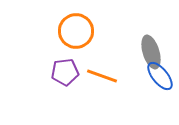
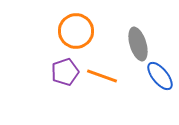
gray ellipse: moved 13 px left, 8 px up
purple pentagon: rotated 12 degrees counterclockwise
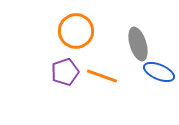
blue ellipse: moved 1 px left, 4 px up; rotated 28 degrees counterclockwise
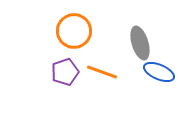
orange circle: moved 2 px left
gray ellipse: moved 2 px right, 1 px up
orange line: moved 4 px up
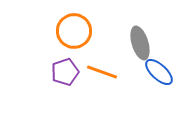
blue ellipse: rotated 20 degrees clockwise
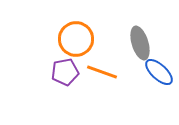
orange circle: moved 2 px right, 8 px down
purple pentagon: rotated 8 degrees clockwise
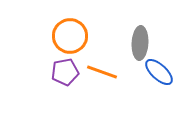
orange circle: moved 6 px left, 3 px up
gray ellipse: rotated 20 degrees clockwise
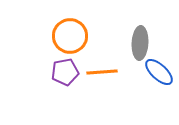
orange line: rotated 24 degrees counterclockwise
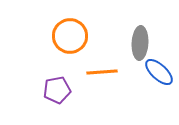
purple pentagon: moved 8 px left, 18 px down
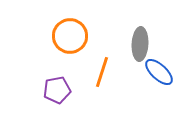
gray ellipse: moved 1 px down
orange line: rotated 68 degrees counterclockwise
